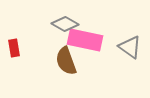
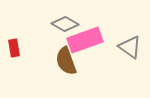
pink rectangle: rotated 32 degrees counterclockwise
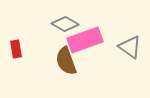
red rectangle: moved 2 px right, 1 px down
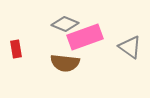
gray diamond: rotated 8 degrees counterclockwise
pink rectangle: moved 3 px up
brown semicircle: moved 1 px left, 2 px down; rotated 64 degrees counterclockwise
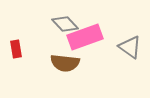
gray diamond: rotated 24 degrees clockwise
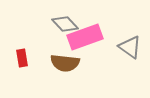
red rectangle: moved 6 px right, 9 px down
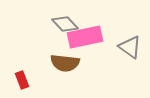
pink rectangle: rotated 8 degrees clockwise
red rectangle: moved 22 px down; rotated 12 degrees counterclockwise
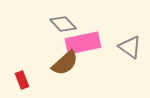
gray diamond: moved 2 px left
pink rectangle: moved 2 px left, 6 px down
brown semicircle: rotated 48 degrees counterclockwise
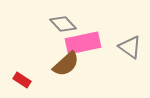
brown semicircle: moved 1 px right, 1 px down
red rectangle: rotated 36 degrees counterclockwise
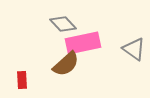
gray triangle: moved 4 px right, 2 px down
red rectangle: rotated 54 degrees clockwise
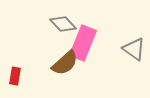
pink rectangle: rotated 56 degrees counterclockwise
brown semicircle: moved 1 px left, 1 px up
red rectangle: moved 7 px left, 4 px up; rotated 12 degrees clockwise
